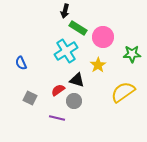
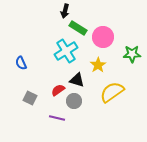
yellow semicircle: moved 11 px left
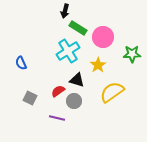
cyan cross: moved 2 px right
red semicircle: moved 1 px down
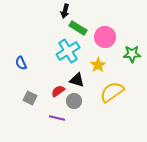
pink circle: moved 2 px right
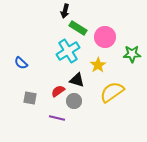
blue semicircle: rotated 24 degrees counterclockwise
gray square: rotated 16 degrees counterclockwise
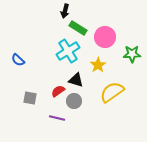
blue semicircle: moved 3 px left, 3 px up
black triangle: moved 1 px left
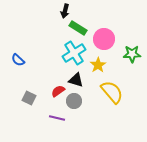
pink circle: moved 1 px left, 2 px down
cyan cross: moved 6 px right, 2 px down
yellow semicircle: rotated 85 degrees clockwise
gray square: moved 1 px left; rotated 16 degrees clockwise
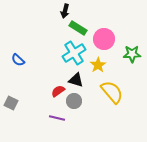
gray square: moved 18 px left, 5 px down
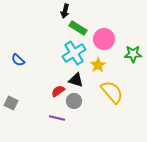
green star: moved 1 px right
